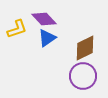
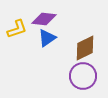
purple diamond: rotated 40 degrees counterclockwise
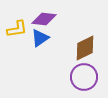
yellow L-shape: rotated 10 degrees clockwise
blue triangle: moved 7 px left
purple circle: moved 1 px right, 1 px down
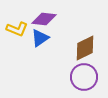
yellow L-shape: rotated 30 degrees clockwise
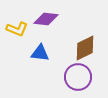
purple diamond: moved 2 px right
blue triangle: moved 15 px down; rotated 42 degrees clockwise
purple circle: moved 6 px left
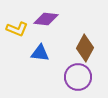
brown diamond: rotated 36 degrees counterclockwise
